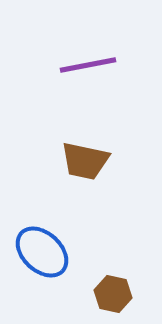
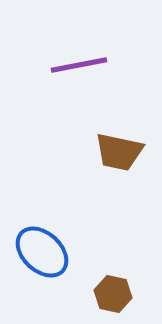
purple line: moved 9 px left
brown trapezoid: moved 34 px right, 9 px up
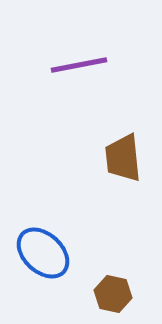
brown trapezoid: moved 4 px right, 6 px down; rotated 72 degrees clockwise
blue ellipse: moved 1 px right, 1 px down
